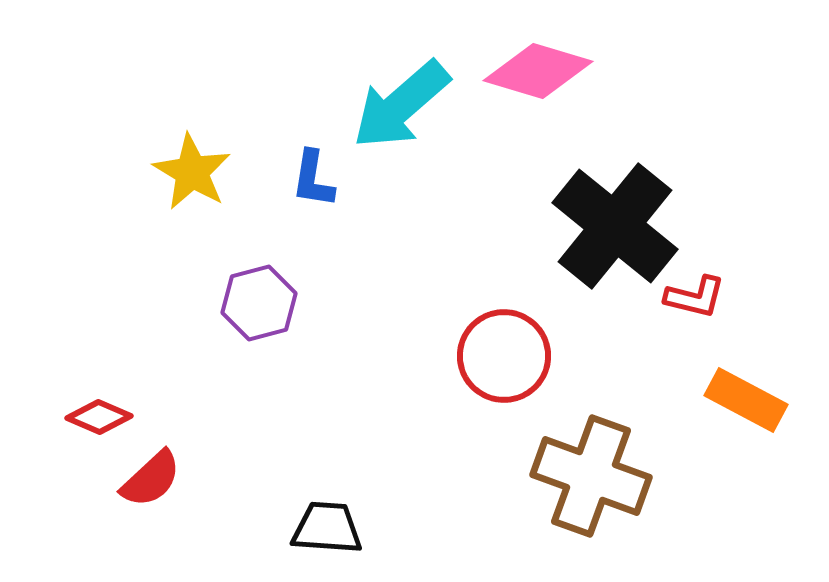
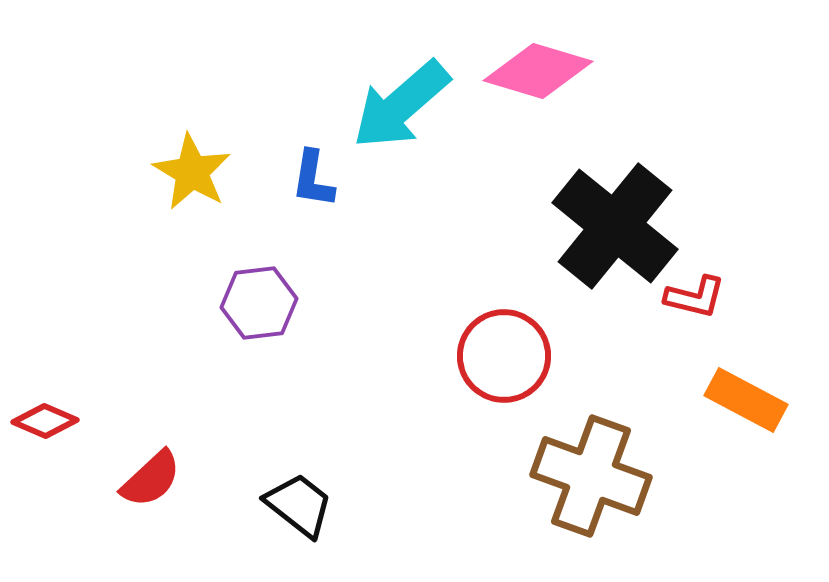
purple hexagon: rotated 8 degrees clockwise
red diamond: moved 54 px left, 4 px down
black trapezoid: moved 28 px left, 23 px up; rotated 34 degrees clockwise
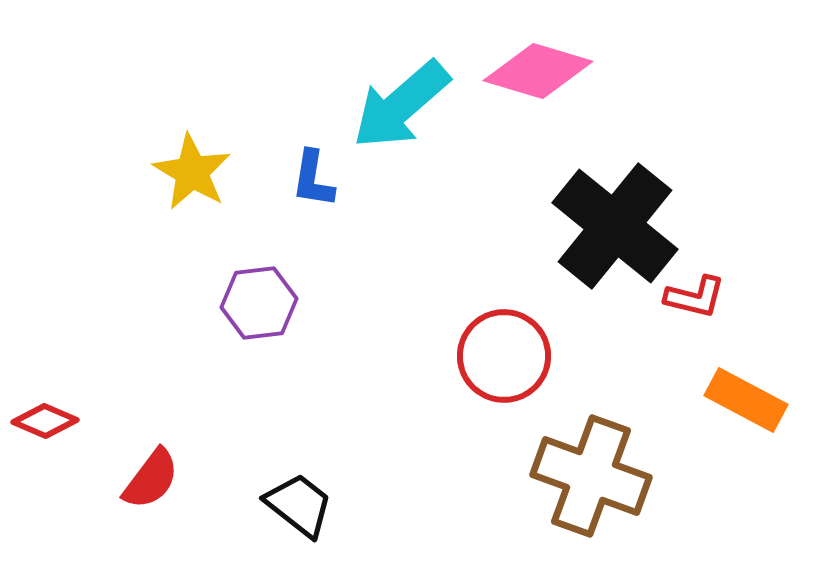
red semicircle: rotated 10 degrees counterclockwise
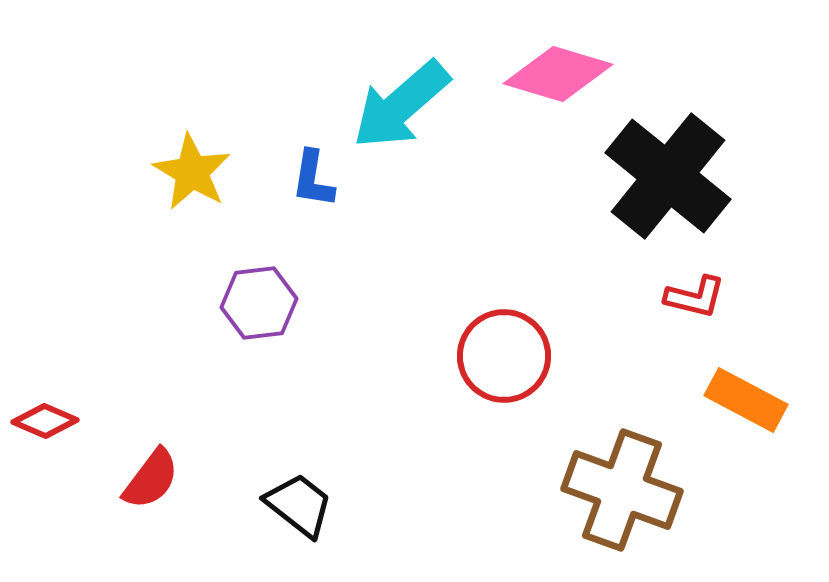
pink diamond: moved 20 px right, 3 px down
black cross: moved 53 px right, 50 px up
brown cross: moved 31 px right, 14 px down
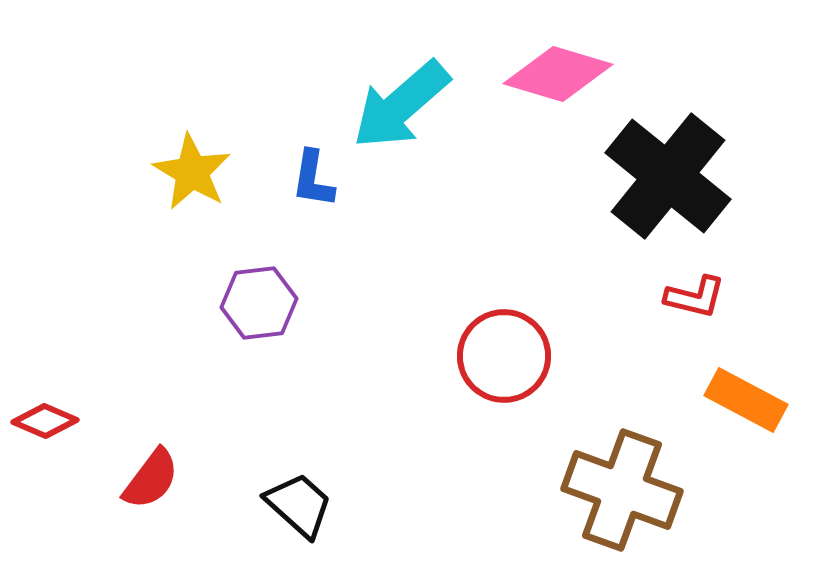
black trapezoid: rotated 4 degrees clockwise
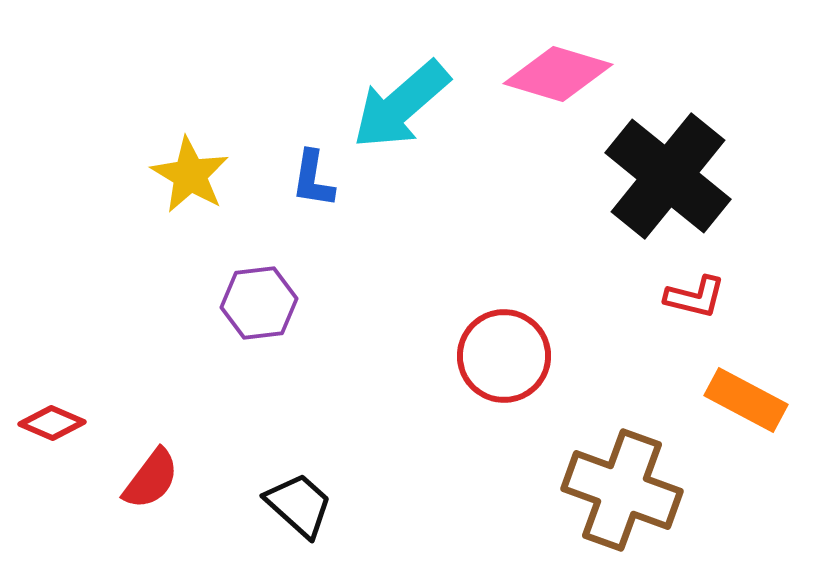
yellow star: moved 2 px left, 3 px down
red diamond: moved 7 px right, 2 px down
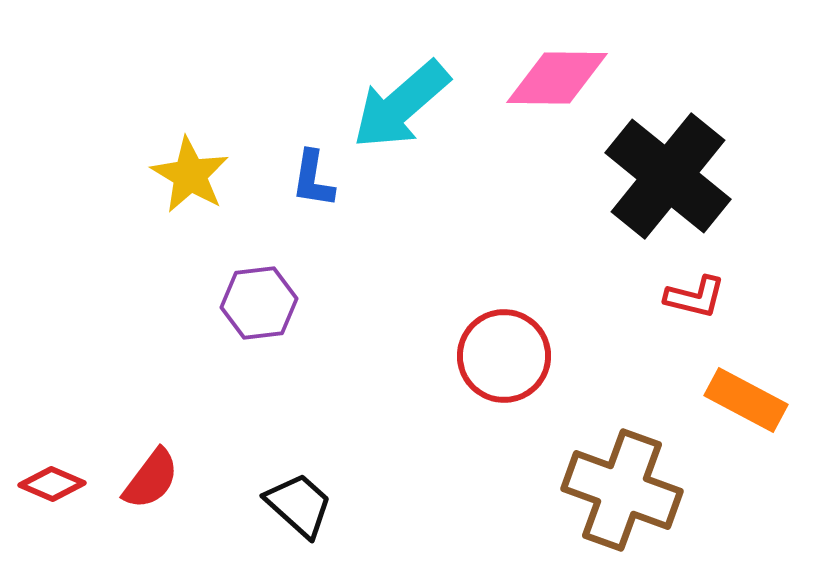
pink diamond: moved 1 px left, 4 px down; rotated 16 degrees counterclockwise
red diamond: moved 61 px down
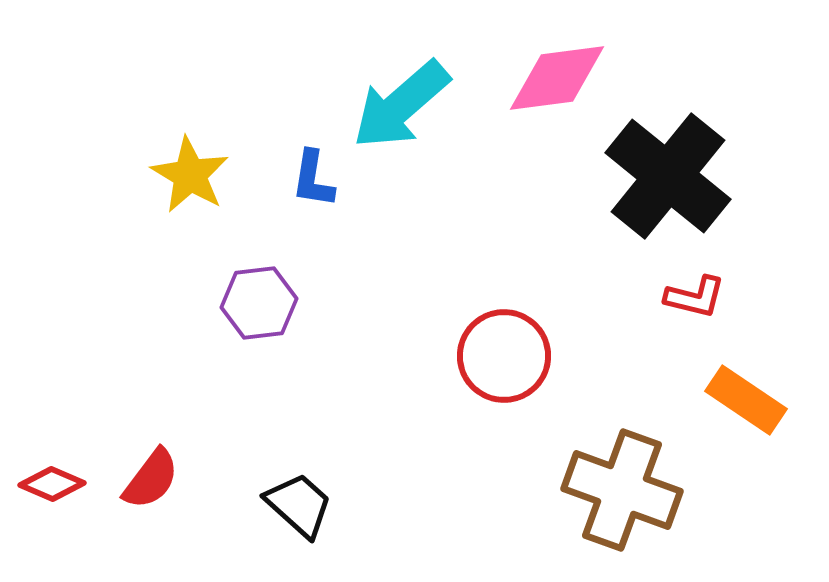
pink diamond: rotated 8 degrees counterclockwise
orange rectangle: rotated 6 degrees clockwise
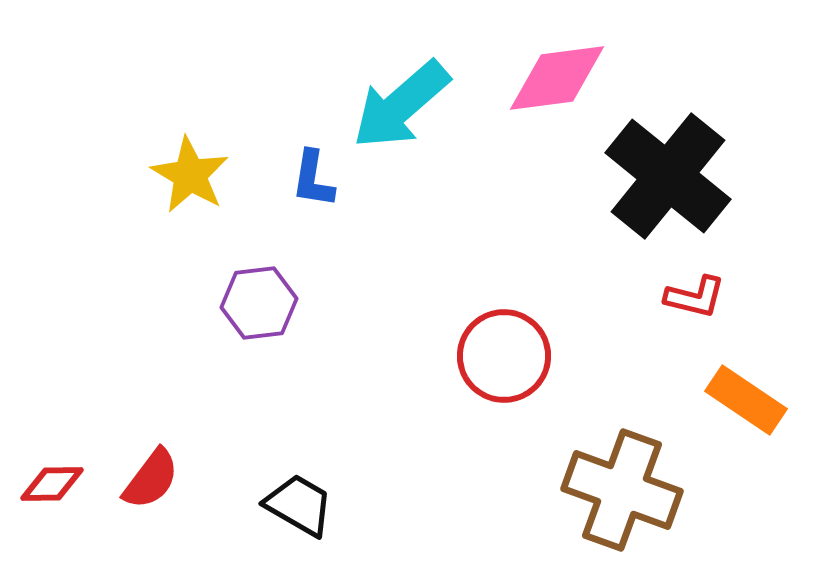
red diamond: rotated 24 degrees counterclockwise
black trapezoid: rotated 12 degrees counterclockwise
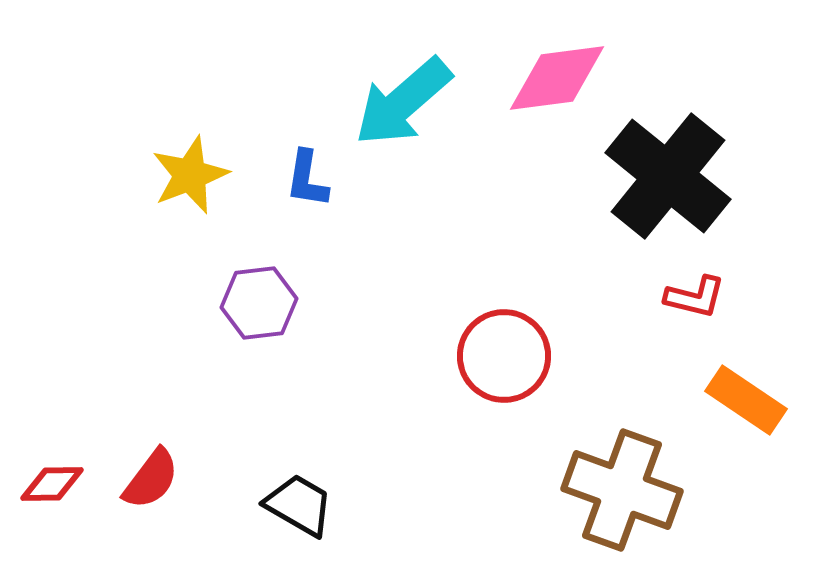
cyan arrow: moved 2 px right, 3 px up
yellow star: rotated 20 degrees clockwise
blue L-shape: moved 6 px left
